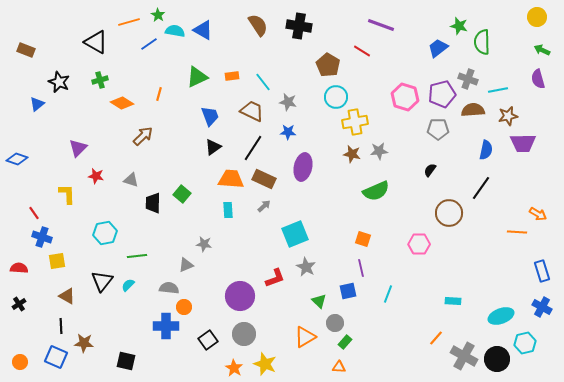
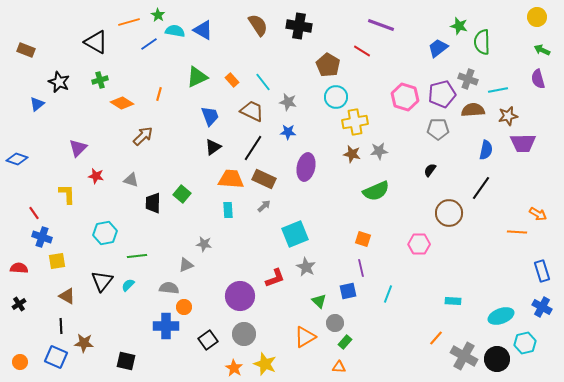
orange rectangle at (232, 76): moved 4 px down; rotated 56 degrees clockwise
purple ellipse at (303, 167): moved 3 px right
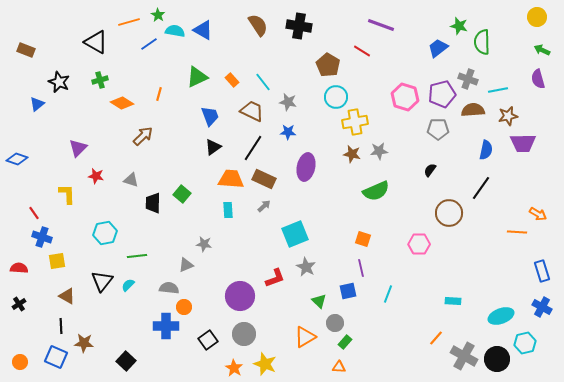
black square at (126, 361): rotated 30 degrees clockwise
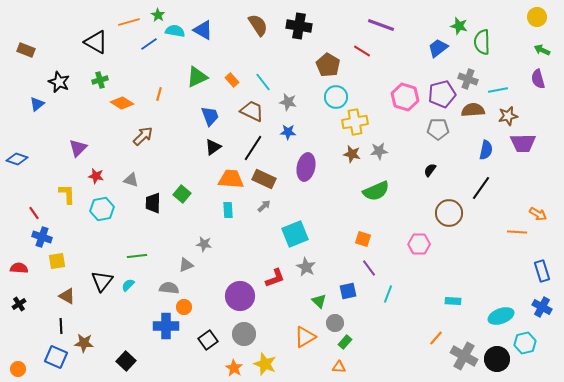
cyan hexagon at (105, 233): moved 3 px left, 24 px up
purple line at (361, 268): moved 8 px right; rotated 24 degrees counterclockwise
orange circle at (20, 362): moved 2 px left, 7 px down
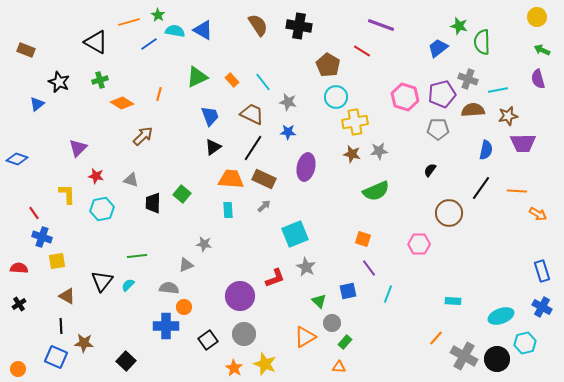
brown trapezoid at (252, 111): moved 3 px down
orange line at (517, 232): moved 41 px up
gray circle at (335, 323): moved 3 px left
